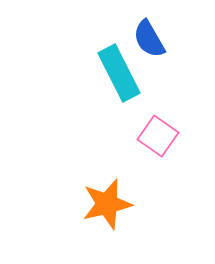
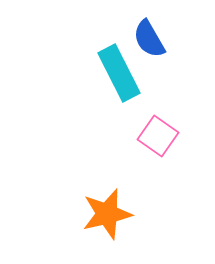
orange star: moved 10 px down
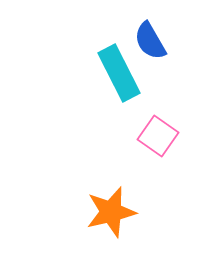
blue semicircle: moved 1 px right, 2 px down
orange star: moved 4 px right, 2 px up
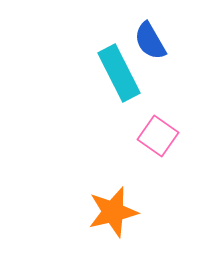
orange star: moved 2 px right
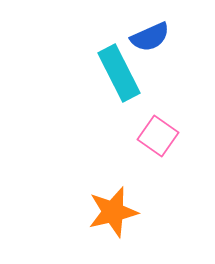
blue semicircle: moved 4 px up; rotated 84 degrees counterclockwise
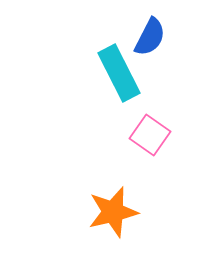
blue semicircle: rotated 39 degrees counterclockwise
pink square: moved 8 px left, 1 px up
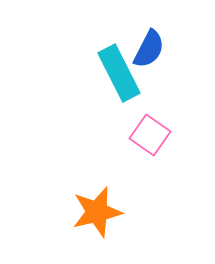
blue semicircle: moved 1 px left, 12 px down
orange star: moved 16 px left
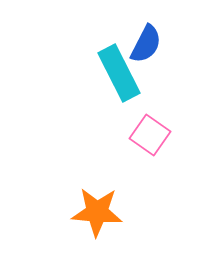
blue semicircle: moved 3 px left, 5 px up
orange star: rotated 18 degrees clockwise
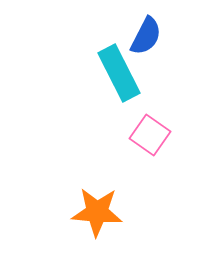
blue semicircle: moved 8 px up
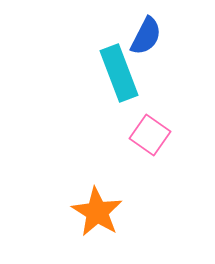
cyan rectangle: rotated 6 degrees clockwise
orange star: rotated 27 degrees clockwise
